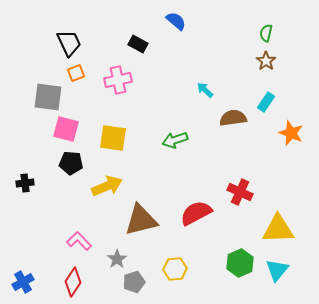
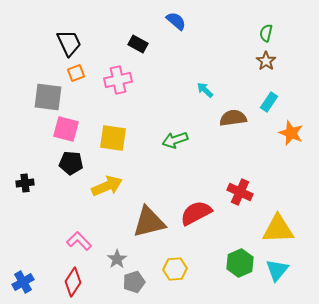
cyan rectangle: moved 3 px right
brown triangle: moved 8 px right, 2 px down
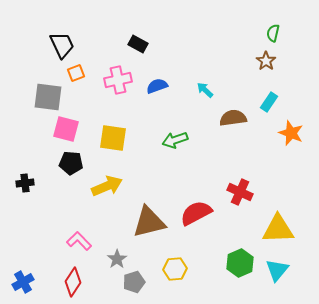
blue semicircle: moved 19 px left, 65 px down; rotated 60 degrees counterclockwise
green semicircle: moved 7 px right
black trapezoid: moved 7 px left, 2 px down
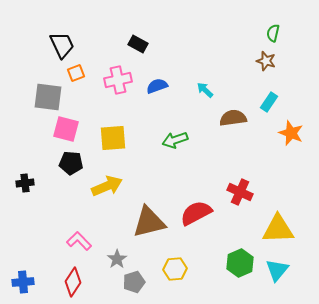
brown star: rotated 18 degrees counterclockwise
yellow square: rotated 12 degrees counterclockwise
blue cross: rotated 25 degrees clockwise
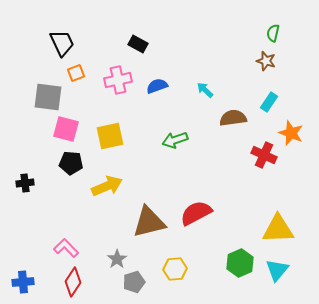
black trapezoid: moved 2 px up
yellow square: moved 3 px left, 2 px up; rotated 8 degrees counterclockwise
red cross: moved 24 px right, 37 px up
pink L-shape: moved 13 px left, 7 px down
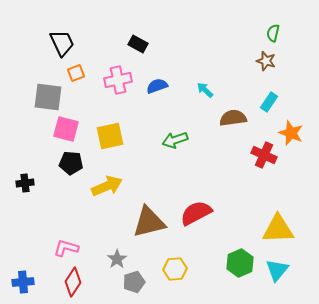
pink L-shape: rotated 30 degrees counterclockwise
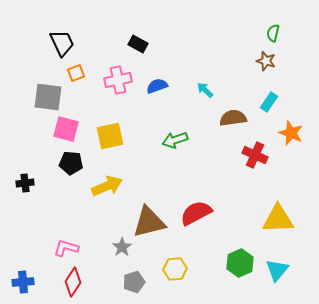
red cross: moved 9 px left
yellow triangle: moved 10 px up
gray star: moved 5 px right, 12 px up
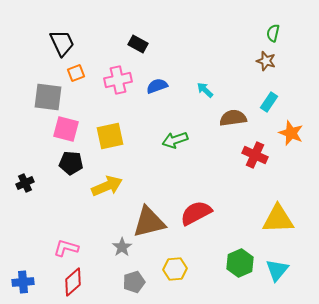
black cross: rotated 18 degrees counterclockwise
red diamond: rotated 16 degrees clockwise
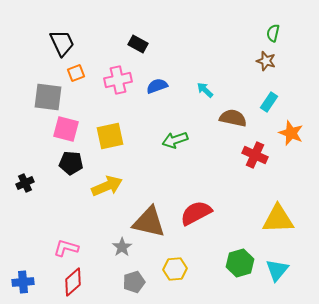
brown semicircle: rotated 20 degrees clockwise
brown triangle: rotated 27 degrees clockwise
green hexagon: rotated 8 degrees clockwise
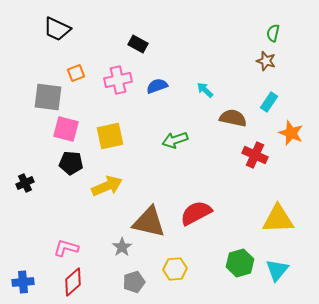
black trapezoid: moved 5 px left, 14 px up; rotated 140 degrees clockwise
